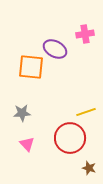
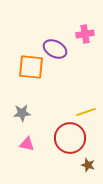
pink triangle: rotated 35 degrees counterclockwise
brown star: moved 1 px left, 3 px up
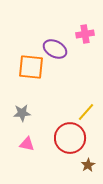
yellow line: rotated 30 degrees counterclockwise
brown star: rotated 24 degrees clockwise
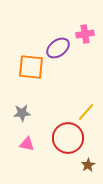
purple ellipse: moved 3 px right, 1 px up; rotated 65 degrees counterclockwise
red circle: moved 2 px left
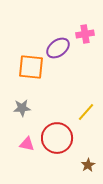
gray star: moved 5 px up
red circle: moved 11 px left
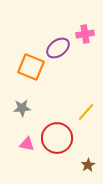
orange square: rotated 16 degrees clockwise
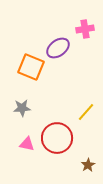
pink cross: moved 5 px up
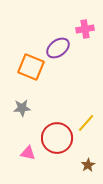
yellow line: moved 11 px down
pink triangle: moved 1 px right, 9 px down
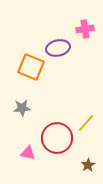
purple ellipse: rotated 25 degrees clockwise
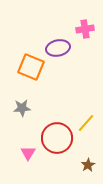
pink triangle: rotated 49 degrees clockwise
